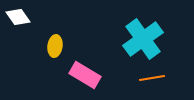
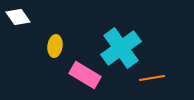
cyan cross: moved 22 px left, 9 px down
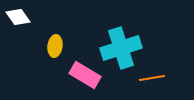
cyan cross: rotated 18 degrees clockwise
